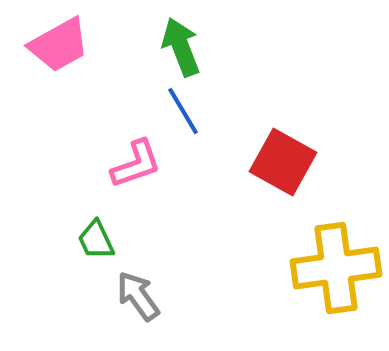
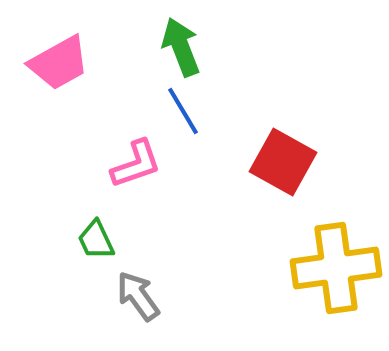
pink trapezoid: moved 18 px down
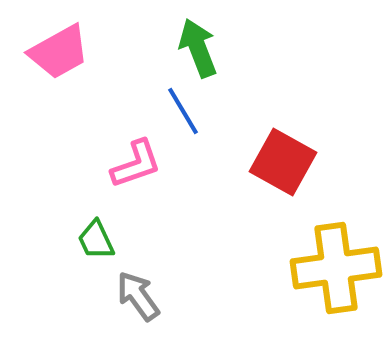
green arrow: moved 17 px right, 1 px down
pink trapezoid: moved 11 px up
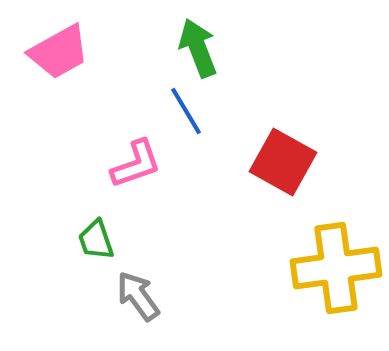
blue line: moved 3 px right
green trapezoid: rotated 6 degrees clockwise
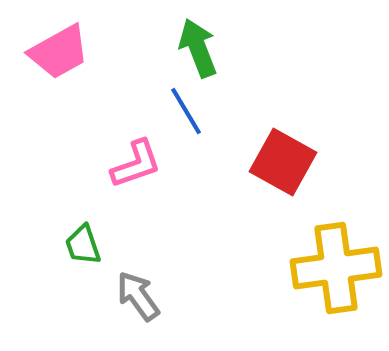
green trapezoid: moved 13 px left, 5 px down
